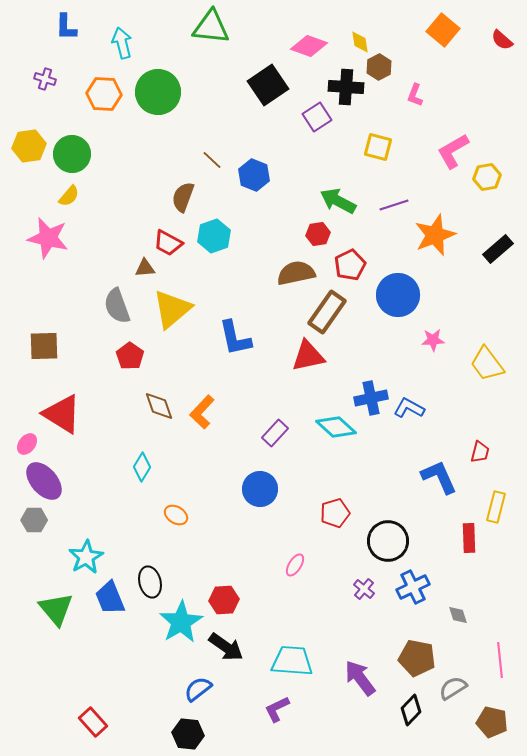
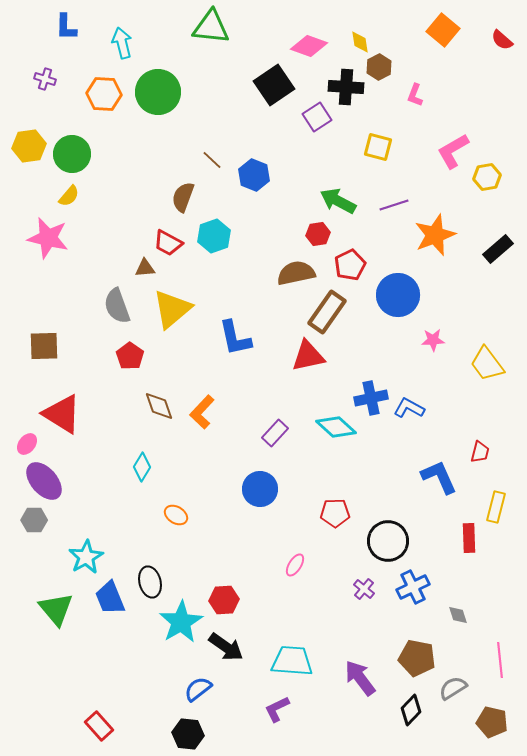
black square at (268, 85): moved 6 px right
red pentagon at (335, 513): rotated 16 degrees clockwise
red rectangle at (93, 722): moved 6 px right, 4 px down
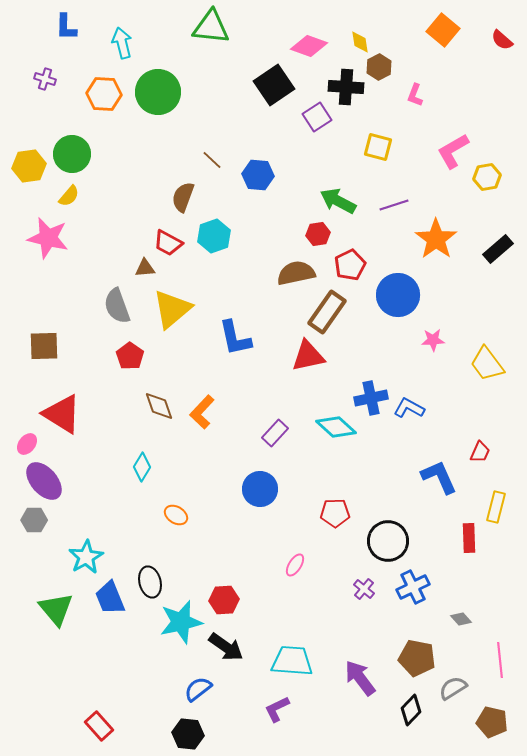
yellow hexagon at (29, 146): moved 20 px down
blue hexagon at (254, 175): moved 4 px right; rotated 16 degrees counterclockwise
orange star at (435, 235): moved 1 px right, 4 px down; rotated 15 degrees counterclockwise
red trapezoid at (480, 452): rotated 10 degrees clockwise
gray diamond at (458, 615): moved 3 px right, 4 px down; rotated 25 degrees counterclockwise
cyan star at (181, 622): rotated 18 degrees clockwise
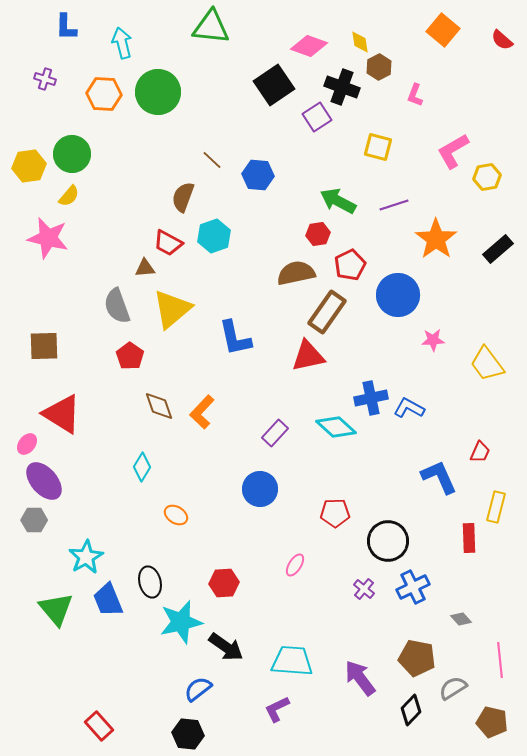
black cross at (346, 87): moved 4 px left; rotated 16 degrees clockwise
blue trapezoid at (110, 598): moved 2 px left, 2 px down
red hexagon at (224, 600): moved 17 px up
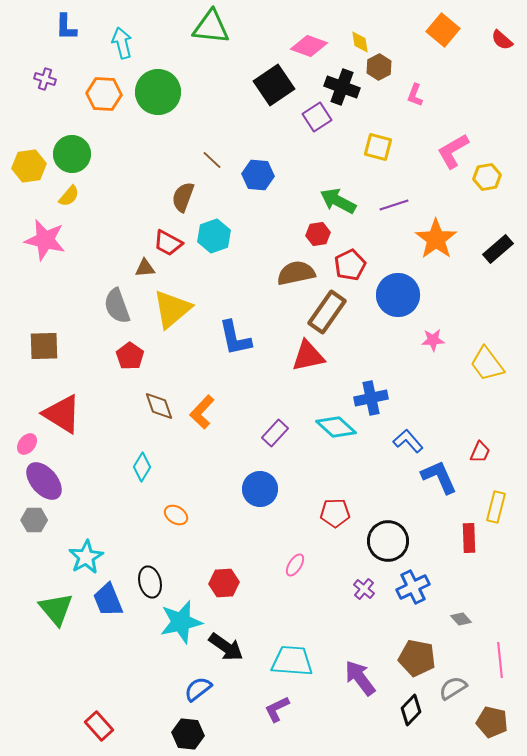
pink star at (48, 238): moved 3 px left, 2 px down
blue L-shape at (409, 408): moved 1 px left, 33 px down; rotated 20 degrees clockwise
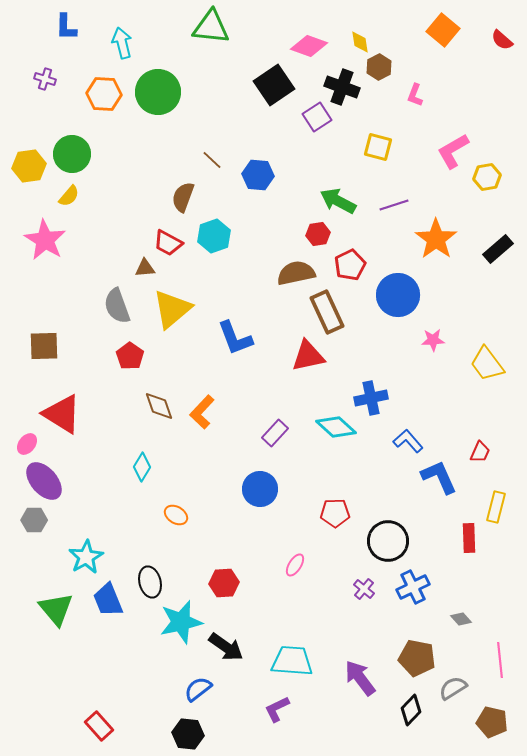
pink star at (45, 240): rotated 18 degrees clockwise
brown rectangle at (327, 312): rotated 60 degrees counterclockwise
blue L-shape at (235, 338): rotated 9 degrees counterclockwise
